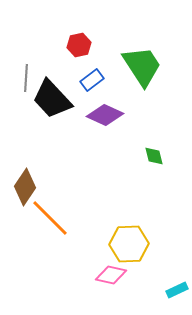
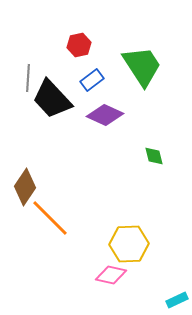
gray line: moved 2 px right
cyan rectangle: moved 10 px down
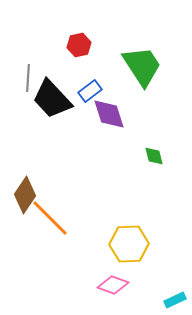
blue rectangle: moved 2 px left, 11 px down
purple diamond: moved 4 px right, 1 px up; rotated 48 degrees clockwise
brown diamond: moved 8 px down
pink diamond: moved 2 px right, 10 px down; rotated 8 degrees clockwise
cyan rectangle: moved 2 px left
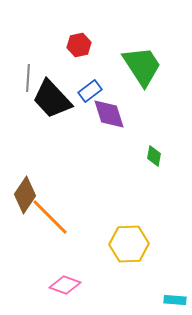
green diamond: rotated 25 degrees clockwise
orange line: moved 1 px up
pink diamond: moved 48 px left
cyan rectangle: rotated 30 degrees clockwise
